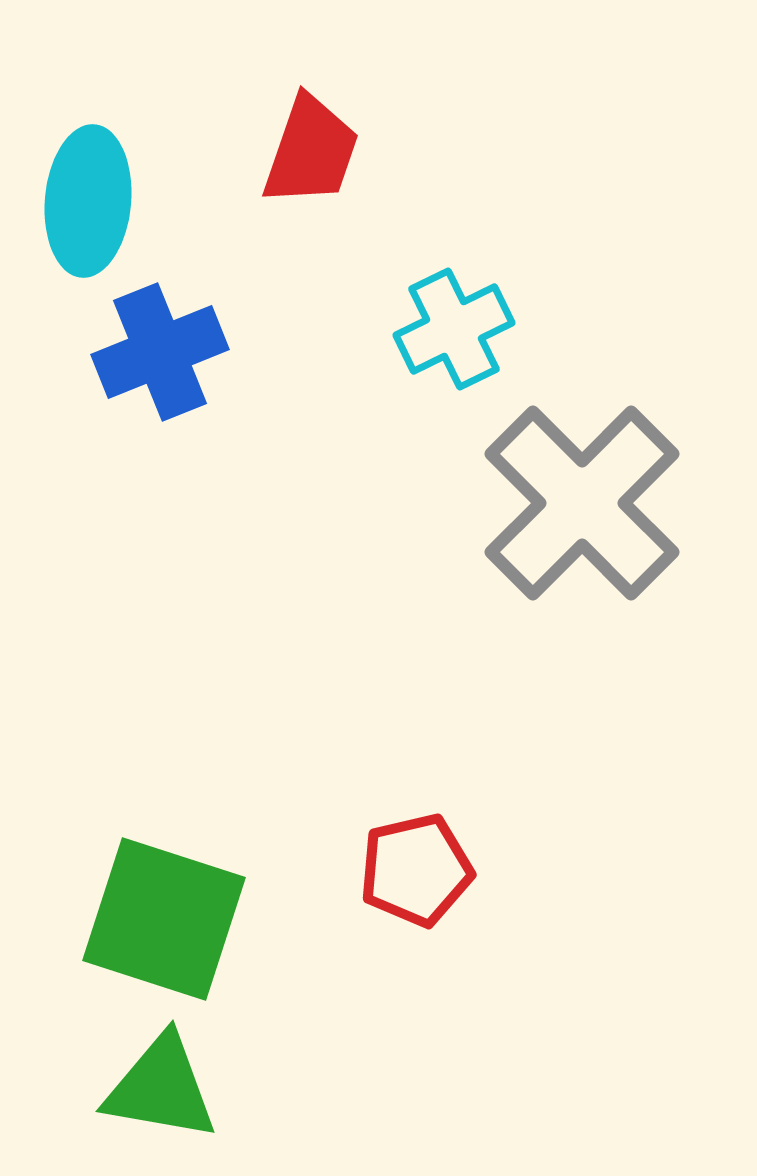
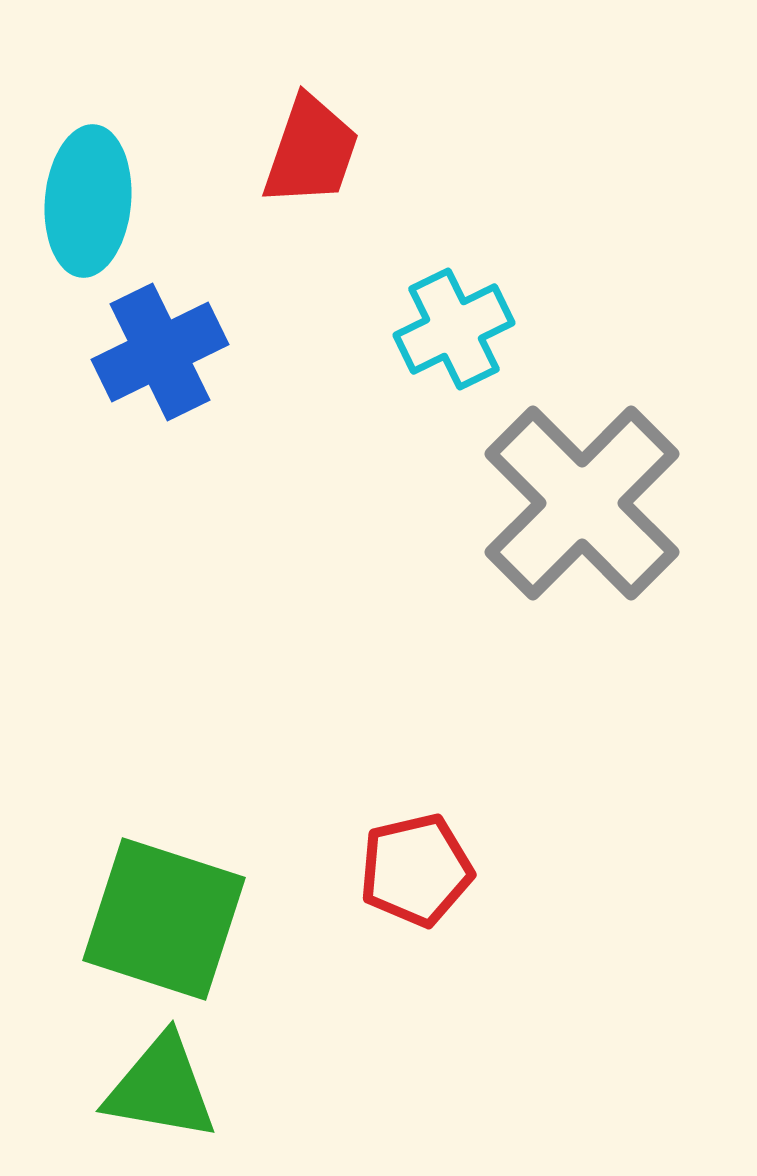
blue cross: rotated 4 degrees counterclockwise
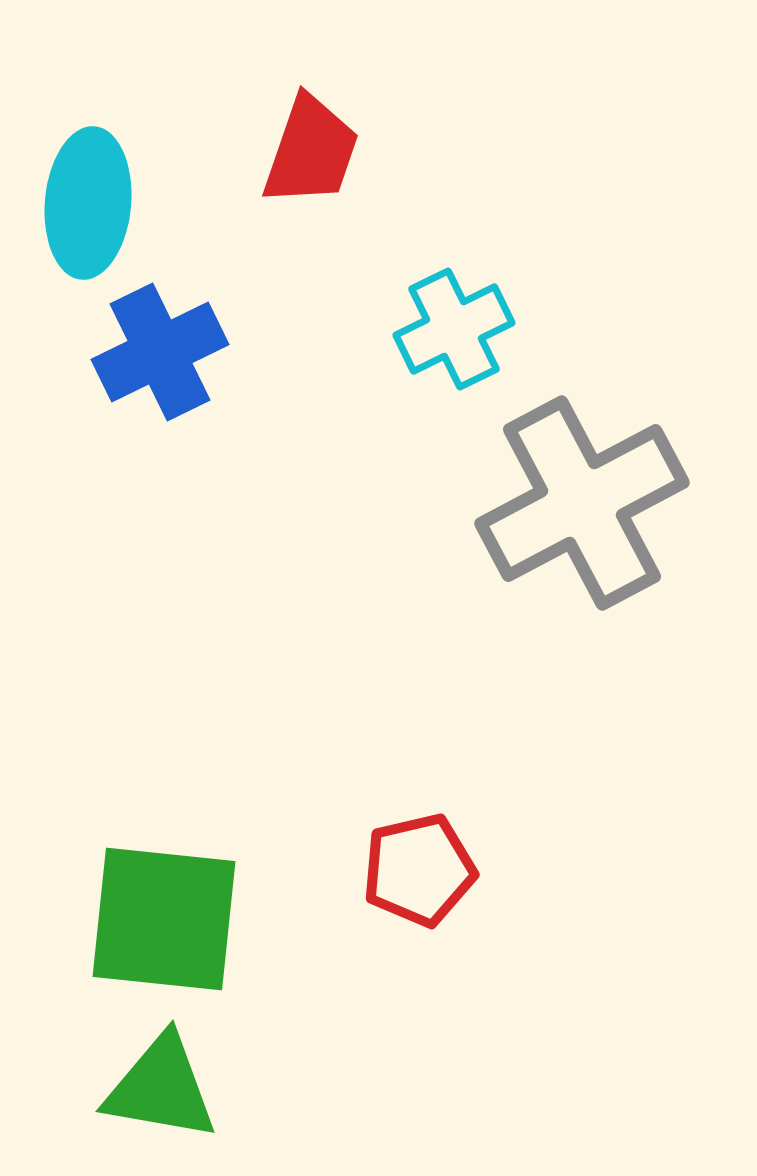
cyan ellipse: moved 2 px down
gray cross: rotated 17 degrees clockwise
red pentagon: moved 3 px right
green square: rotated 12 degrees counterclockwise
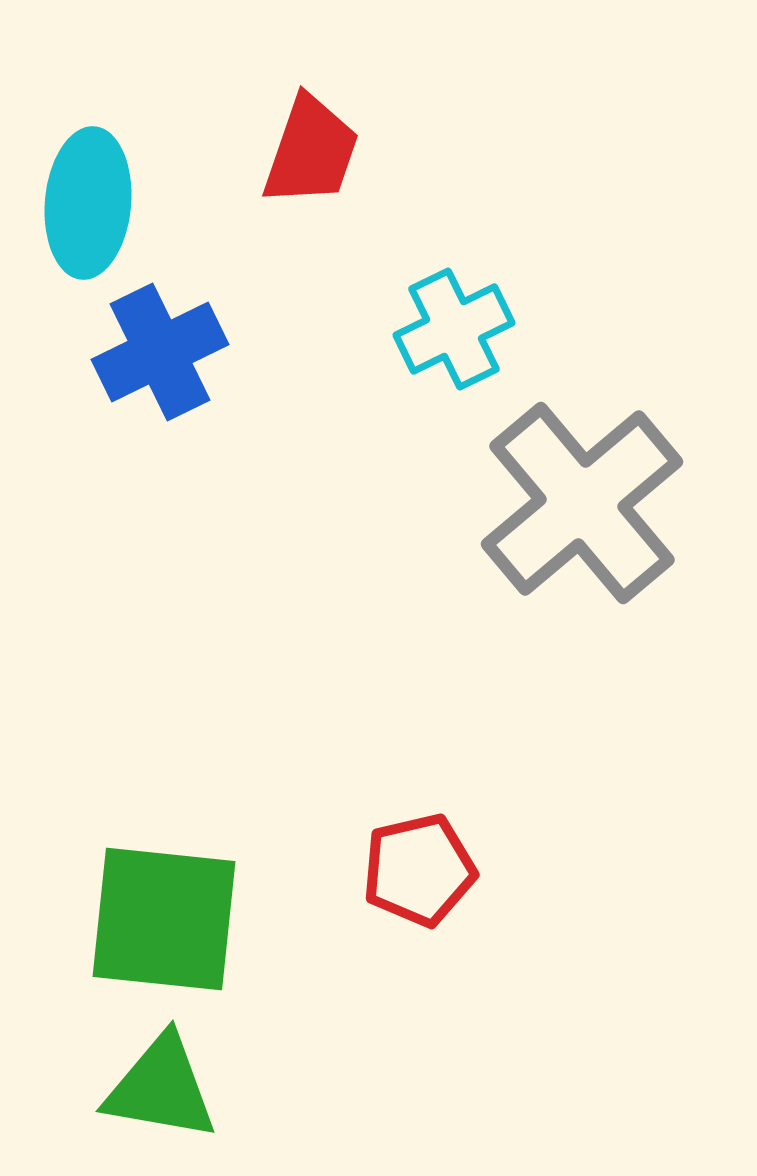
gray cross: rotated 12 degrees counterclockwise
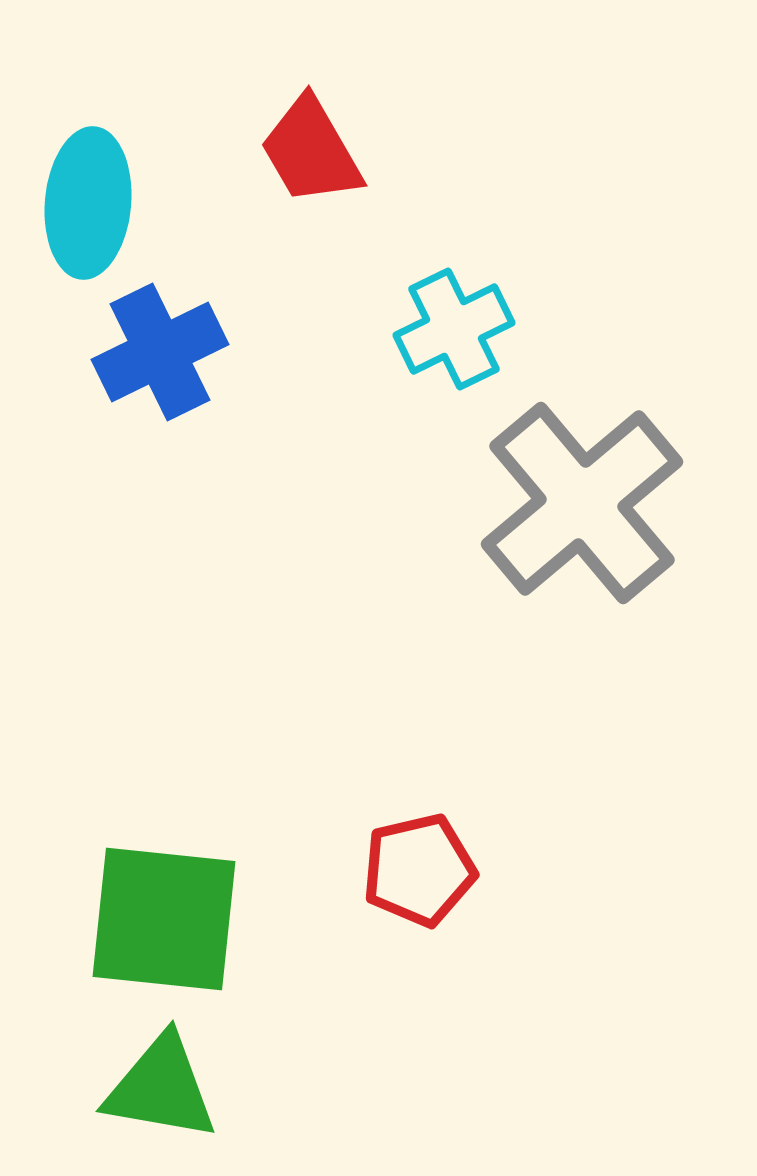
red trapezoid: rotated 131 degrees clockwise
